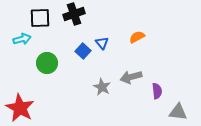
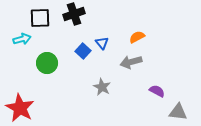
gray arrow: moved 15 px up
purple semicircle: rotated 56 degrees counterclockwise
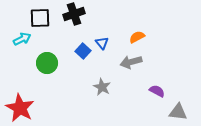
cyan arrow: rotated 12 degrees counterclockwise
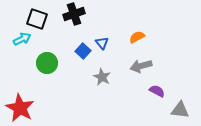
black square: moved 3 px left, 1 px down; rotated 20 degrees clockwise
gray arrow: moved 10 px right, 4 px down
gray star: moved 10 px up
gray triangle: moved 2 px right, 2 px up
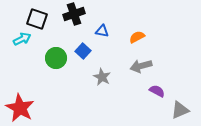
blue triangle: moved 12 px up; rotated 40 degrees counterclockwise
green circle: moved 9 px right, 5 px up
gray triangle: rotated 30 degrees counterclockwise
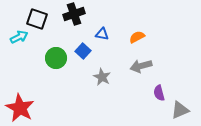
blue triangle: moved 3 px down
cyan arrow: moved 3 px left, 2 px up
purple semicircle: moved 2 px right, 2 px down; rotated 133 degrees counterclockwise
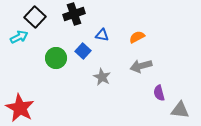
black square: moved 2 px left, 2 px up; rotated 25 degrees clockwise
blue triangle: moved 1 px down
gray triangle: rotated 30 degrees clockwise
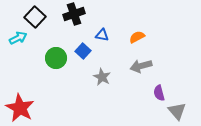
cyan arrow: moved 1 px left, 1 px down
gray triangle: moved 3 px left, 1 px down; rotated 42 degrees clockwise
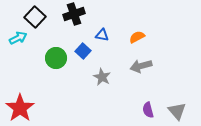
purple semicircle: moved 11 px left, 17 px down
red star: rotated 8 degrees clockwise
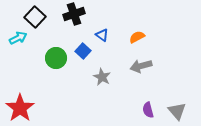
blue triangle: rotated 24 degrees clockwise
